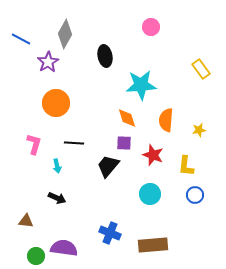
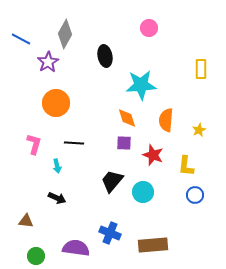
pink circle: moved 2 px left, 1 px down
yellow rectangle: rotated 36 degrees clockwise
yellow star: rotated 16 degrees counterclockwise
black trapezoid: moved 4 px right, 15 px down
cyan circle: moved 7 px left, 2 px up
purple semicircle: moved 12 px right
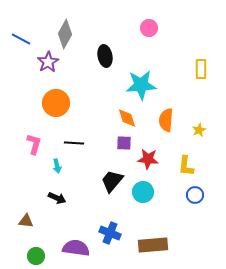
red star: moved 5 px left, 4 px down; rotated 15 degrees counterclockwise
